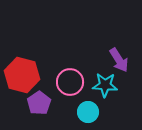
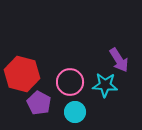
red hexagon: moved 1 px up
purple pentagon: rotated 10 degrees counterclockwise
cyan circle: moved 13 px left
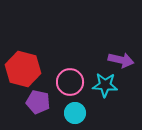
purple arrow: moved 2 px right; rotated 45 degrees counterclockwise
red hexagon: moved 1 px right, 5 px up
purple pentagon: moved 1 px left, 1 px up; rotated 15 degrees counterclockwise
cyan circle: moved 1 px down
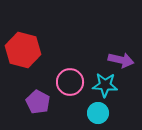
red hexagon: moved 19 px up
purple pentagon: rotated 15 degrees clockwise
cyan circle: moved 23 px right
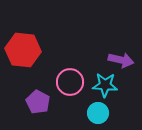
red hexagon: rotated 8 degrees counterclockwise
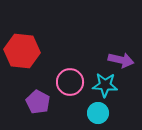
red hexagon: moved 1 px left, 1 px down
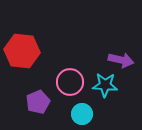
purple pentagon: rotated 20 degrees clockwise
cyan circle: moved 16 px left, 1 px down
